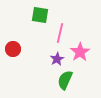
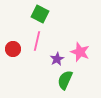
green square: moved 1 px up; rotated 18 degrees clockwise
pink line: moved 23 px left, 8 px down
pink star: rotated 18 degrees counterclockwise
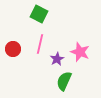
green square: moved 1 px left
pink line: moved 3 px right, 3 px down
green semicircle: moved 1 px left, 1 px down
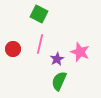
green semicircle: moved 5 px left
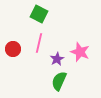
pink line: moved 1 px left, 1 px up
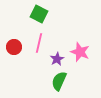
red circle: moved 1 px right, 2 px up
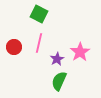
pink star: rotated 18 degrees clockwise
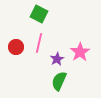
red circle: moved 2 px right
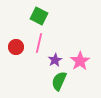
green square: moved 2 px down
pink star: moved 9 px down
purple star: moved 2 px left, 1 px down
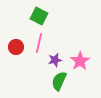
purple star: rotated 16 degrees clockwise
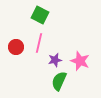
green square: moved 1 px right, 1 px up
pink star: rotated 18 degrees counterclockwise
